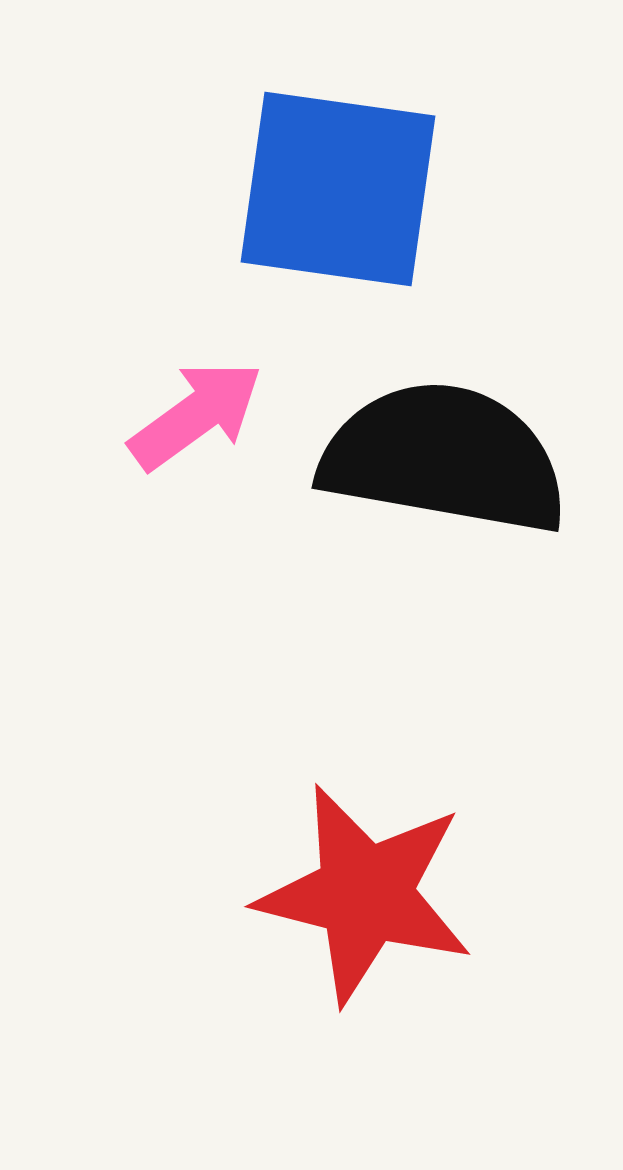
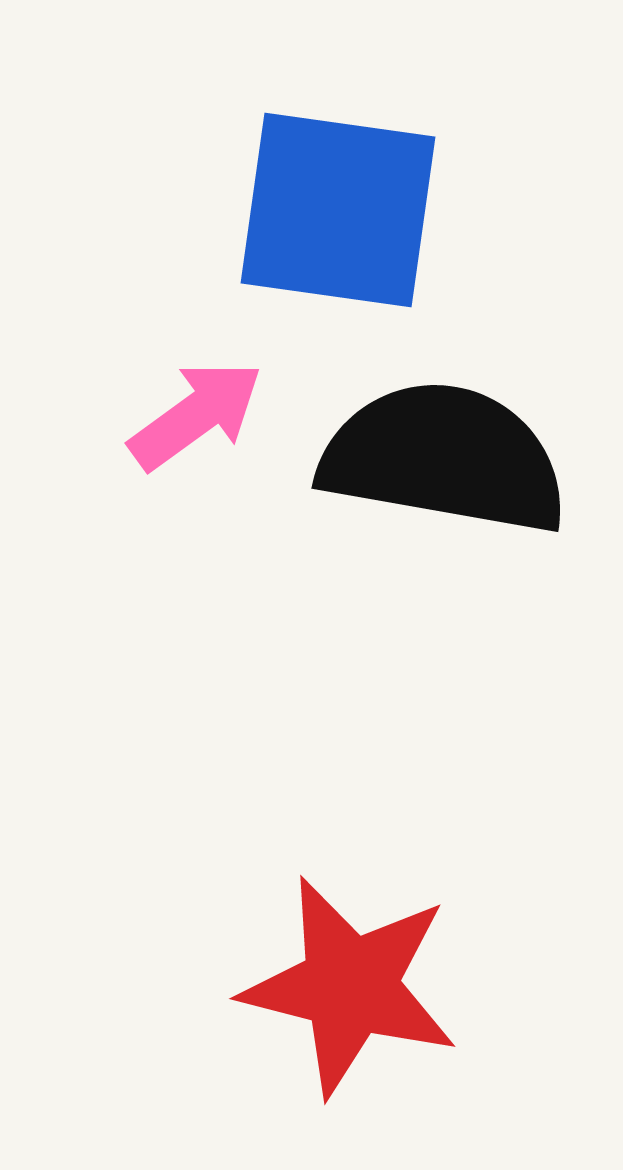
blue square: moved 21 px down
red star: moved 15 px left, 92 px down
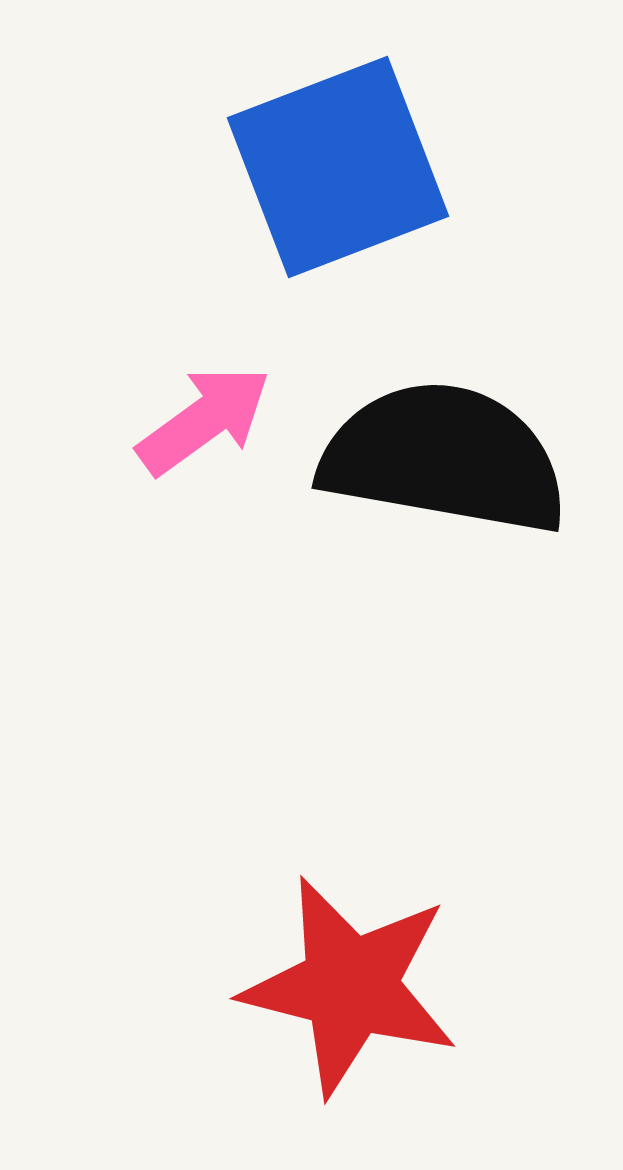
blue square: moved 43 px up; rotated 29 degrees counterclockwise
pink arrow: moved 8 px right, 5 px down
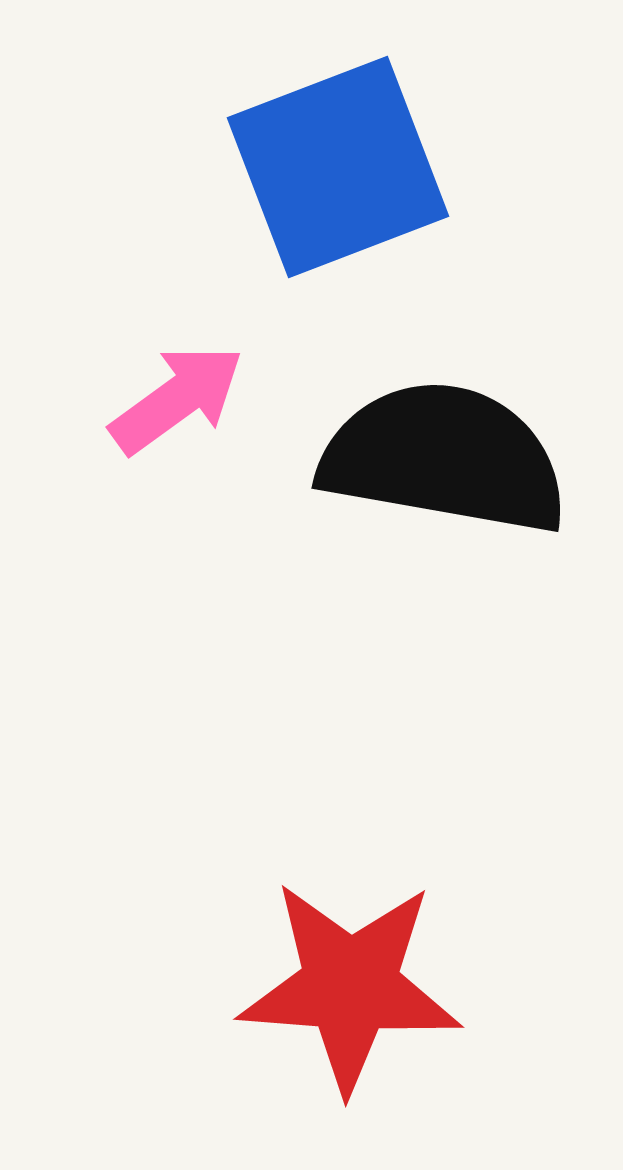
pink arrow: moved 27 px left, 21 px up
red star: rotated 10 degrees counterclockwise
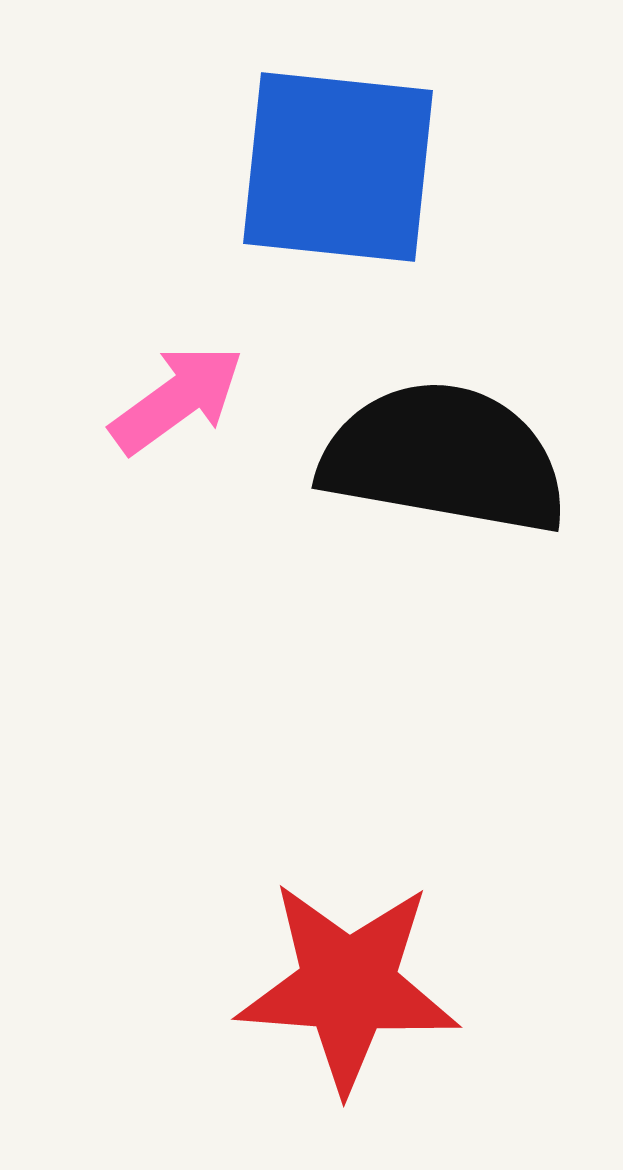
blue square: rotated 27 degrees clockwise
red star: moved 2 px left
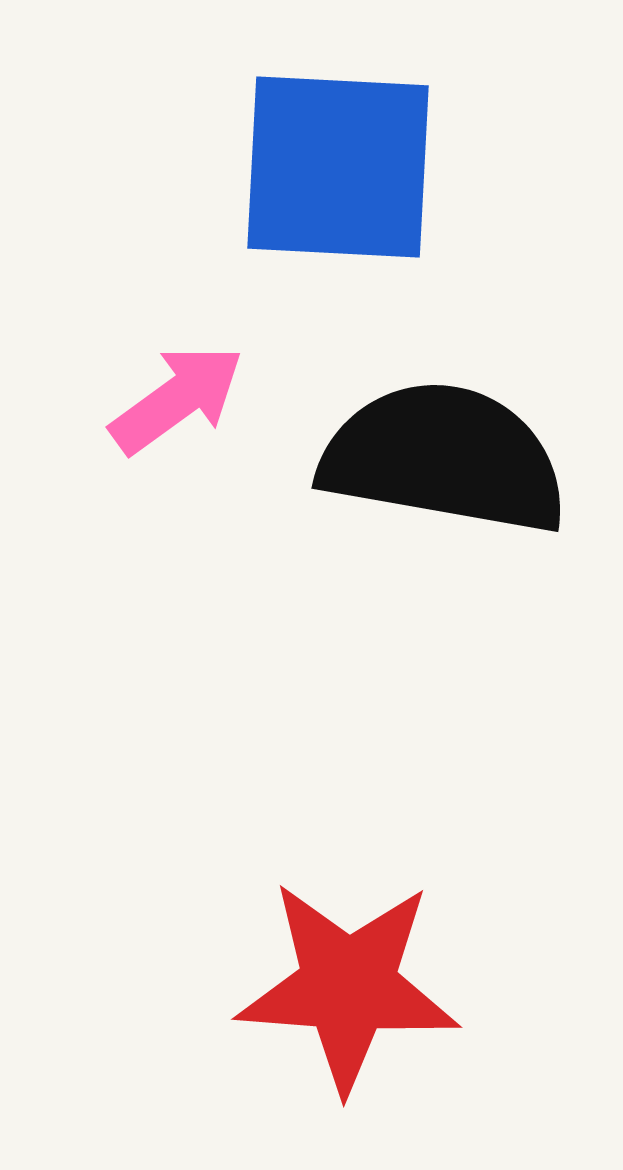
blue square: rotated 3 degrees counterclockwise
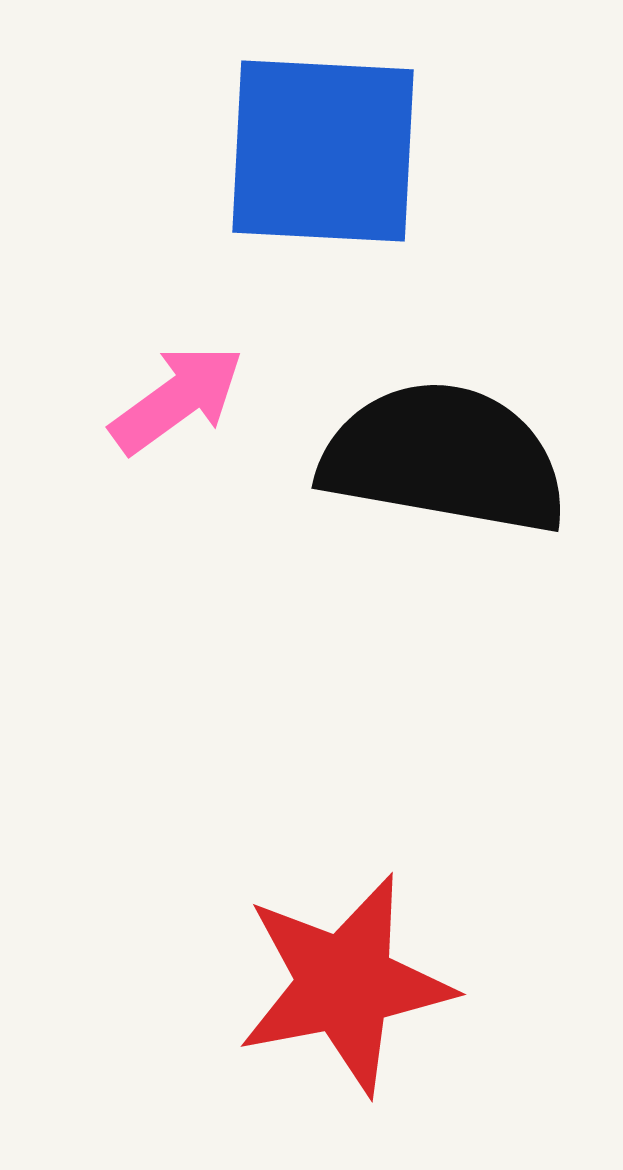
blue square: moved 15 px left, 16 px up
red star: moved 3 px left, 2 px up; rotated 15 degrees counterclockwise
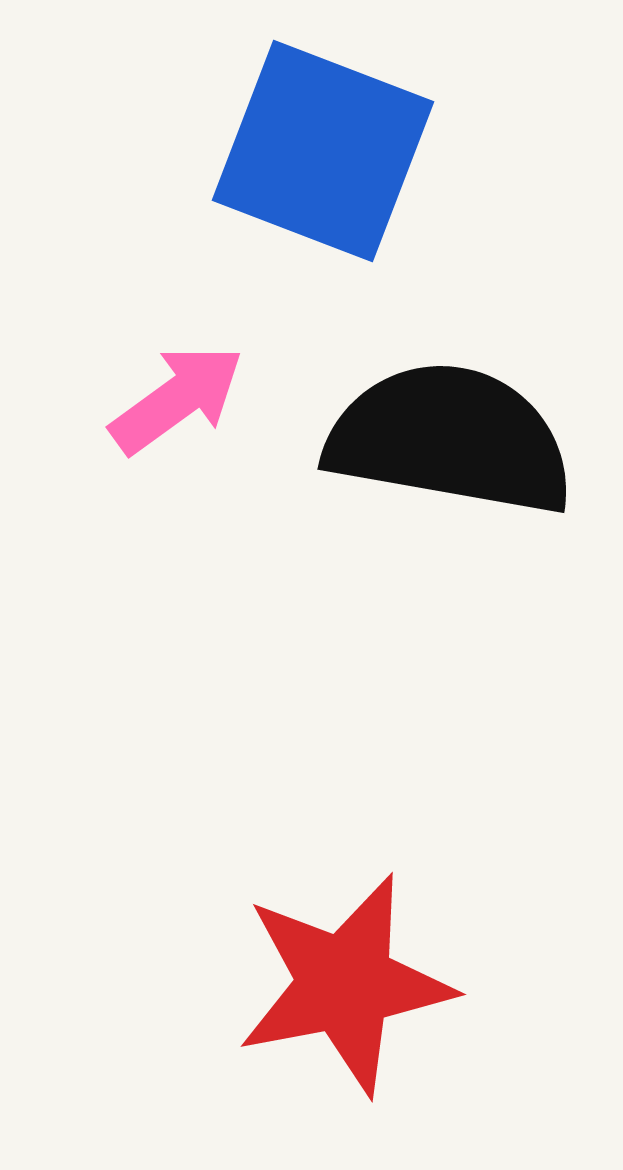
blue square: rotated 18 degrees clockwise
black semicircle: moved 6 px right, 19 px up
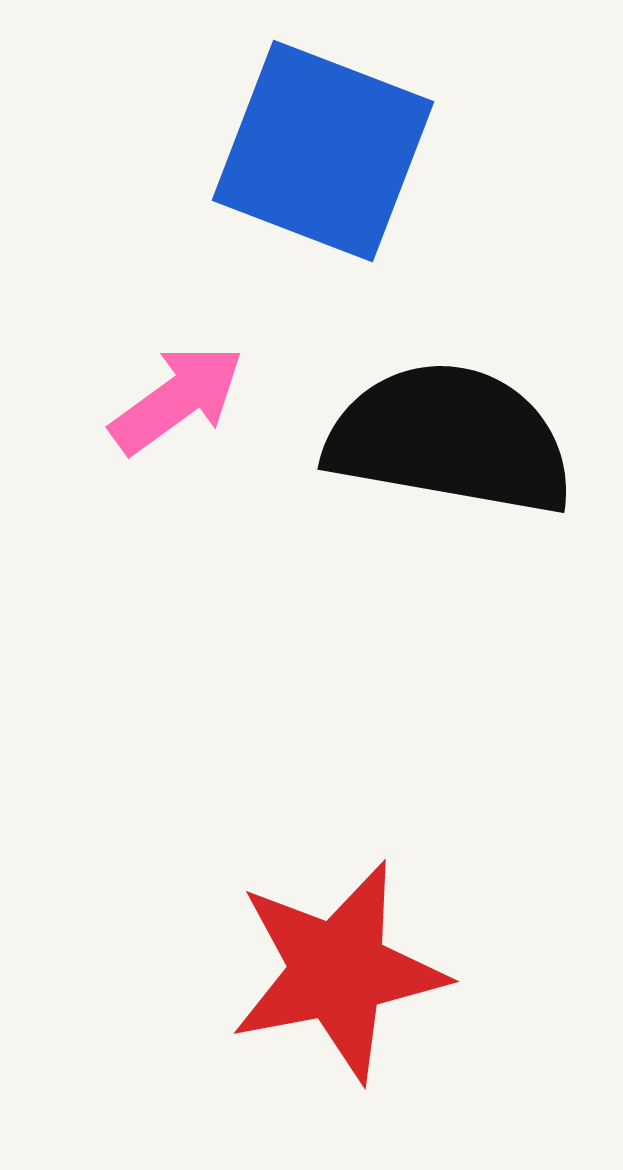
red star: moved 7 px left, 13 px up
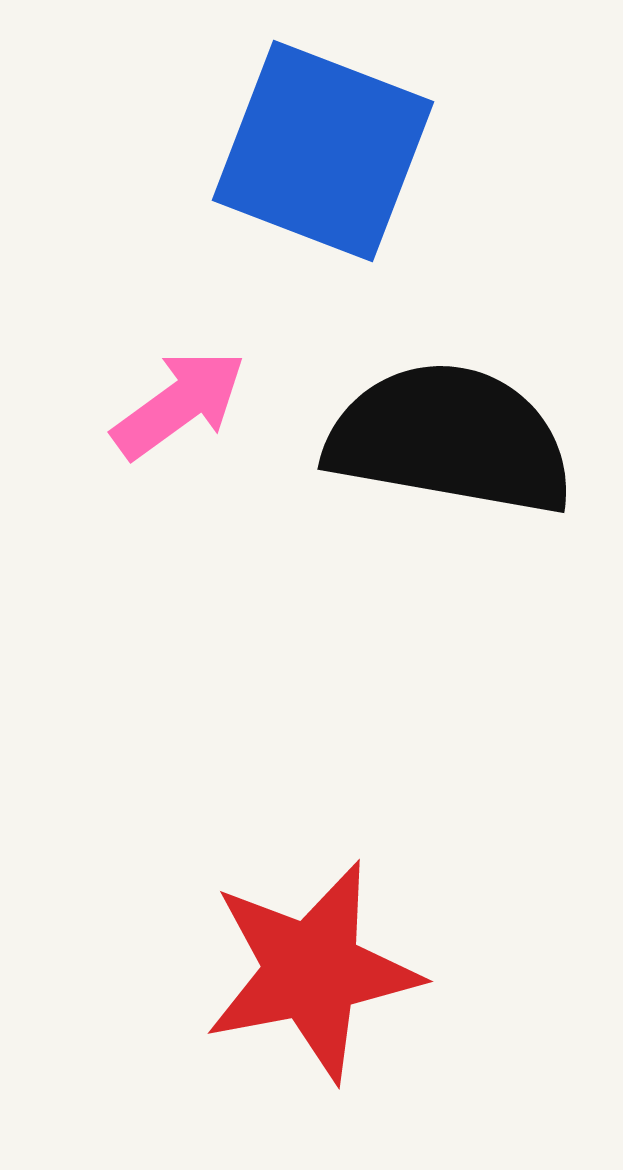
pink arrow: moved 2 px right, 5 px down
red star: moved 26 px left
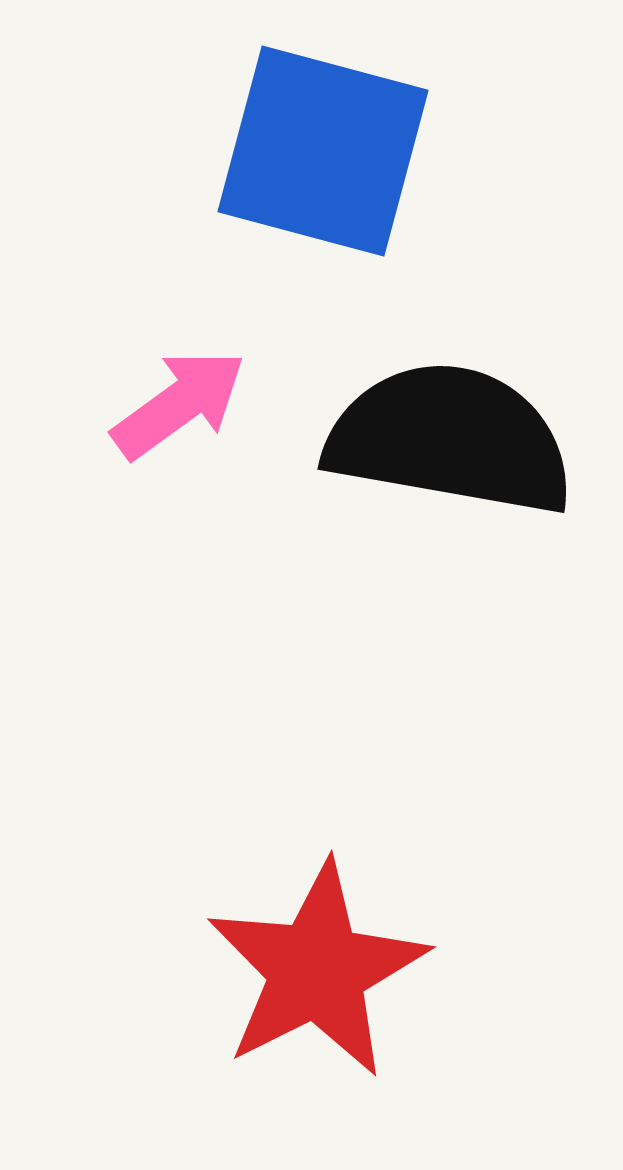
blue square: rotated 6 degrees counterclockwise
red star: moved 5 px right, 1 px up; rotated 16 degrees counterclockwise
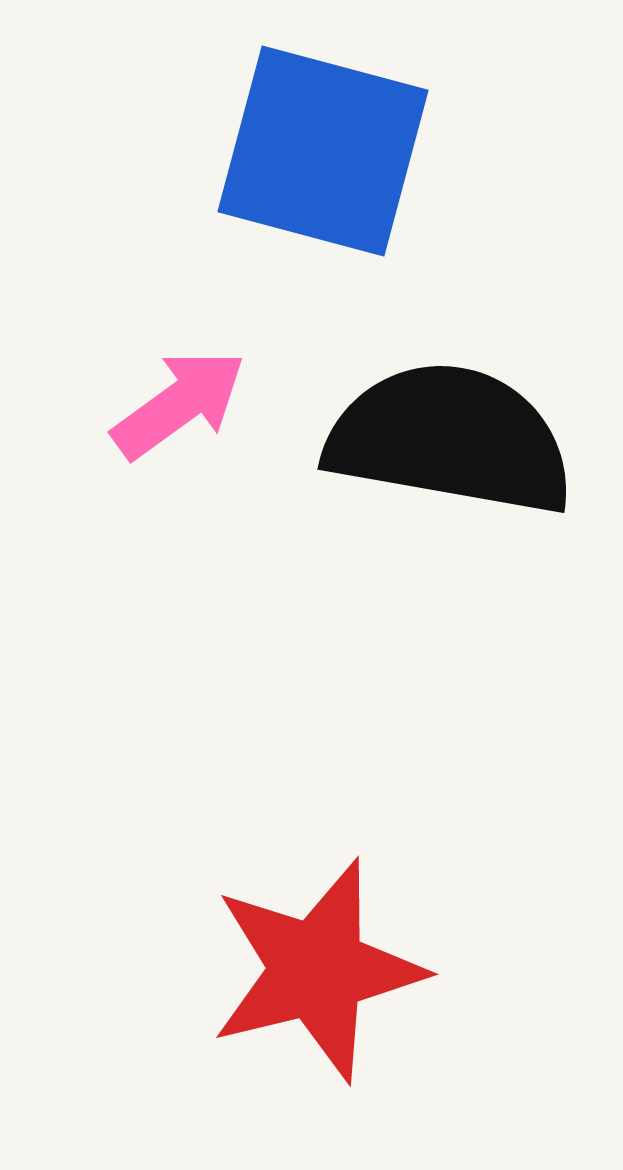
red star: rotated 13 degrees clockwise
